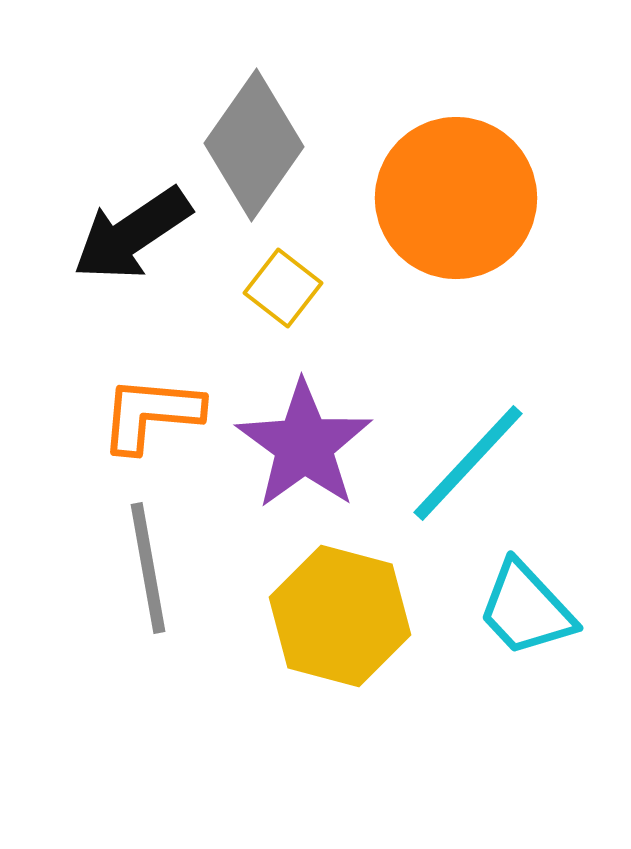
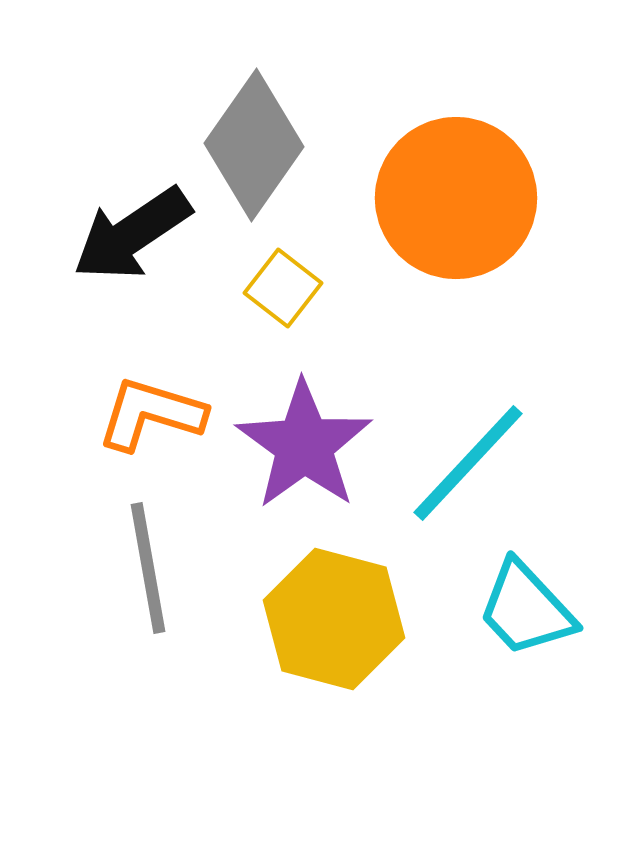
orange L-shape: rotated 12 degrees clockwise
yellow hexagon: moved 6 px left, 3 px down
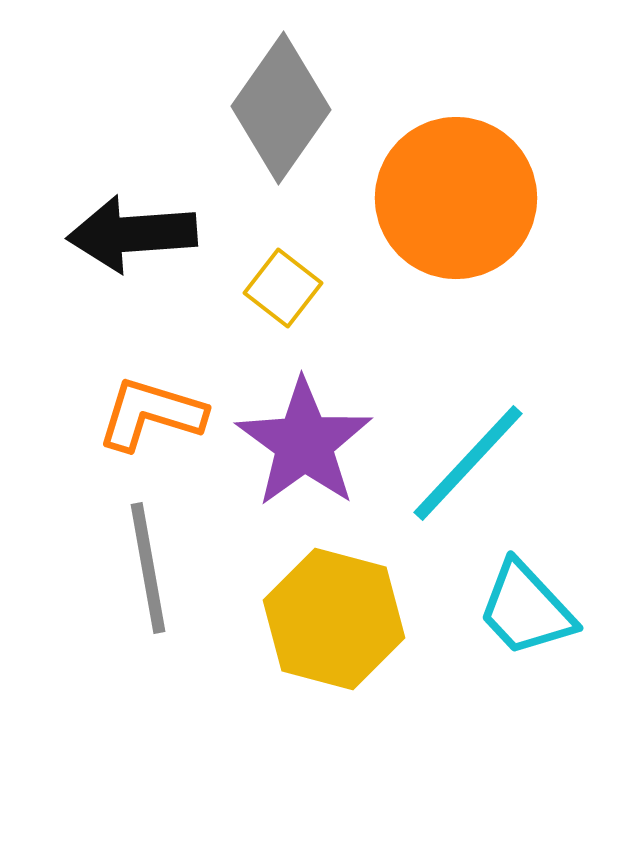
gray diamond: moved 27 px right, 37 px up
black arrow: rotated 30 degrees clockwise
purple star: moved 2 px up
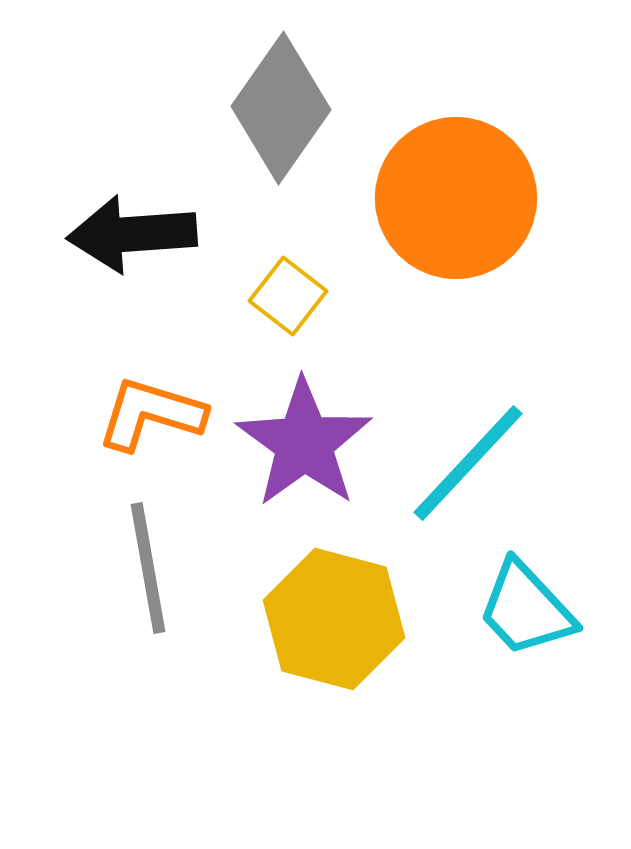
yellow square: moved 5 px right, 8 px down
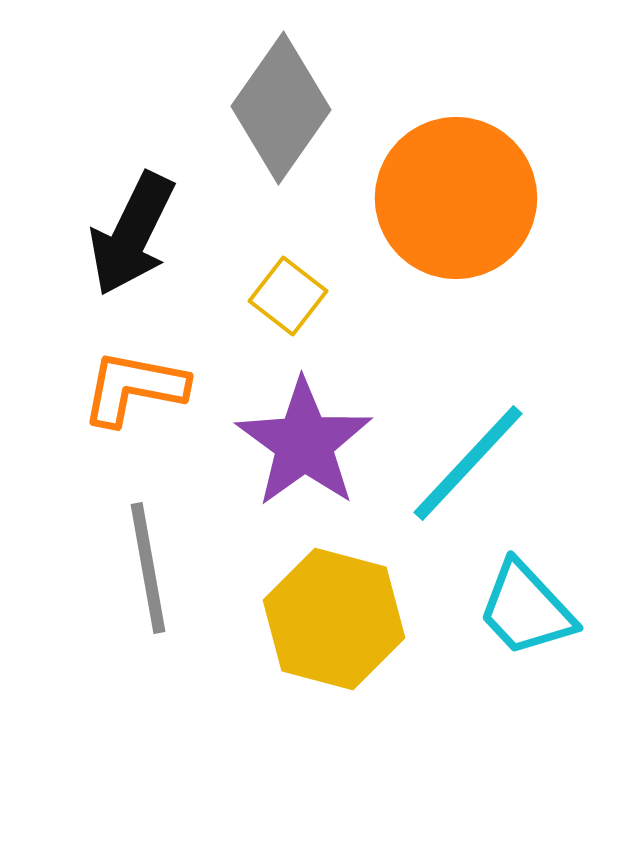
black arrow: rotated 60 degrees counterclockwise
orange L-shape: moved 17 px left, 26 px up; rotated 6 degrees counterclockwise
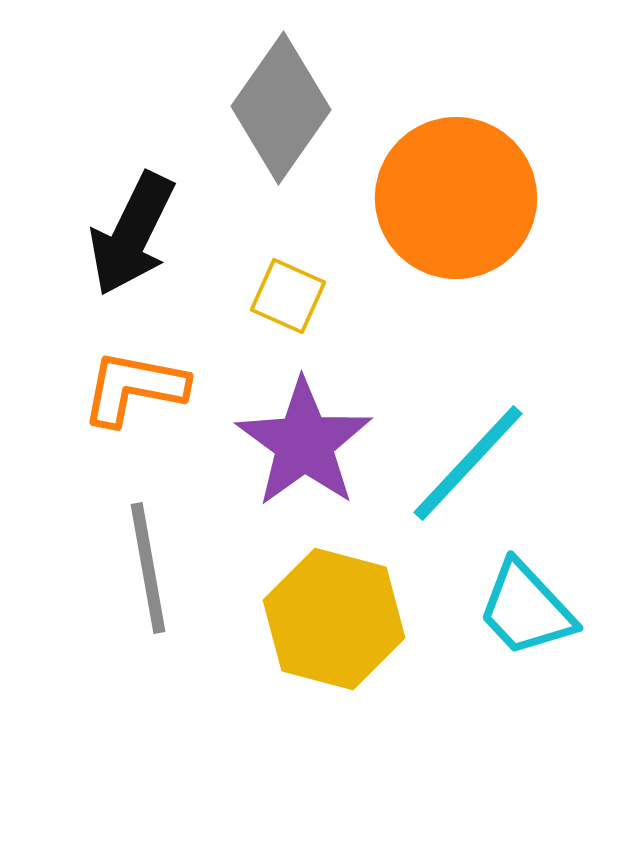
yellow square: rotated 14 degrees counterclockwise
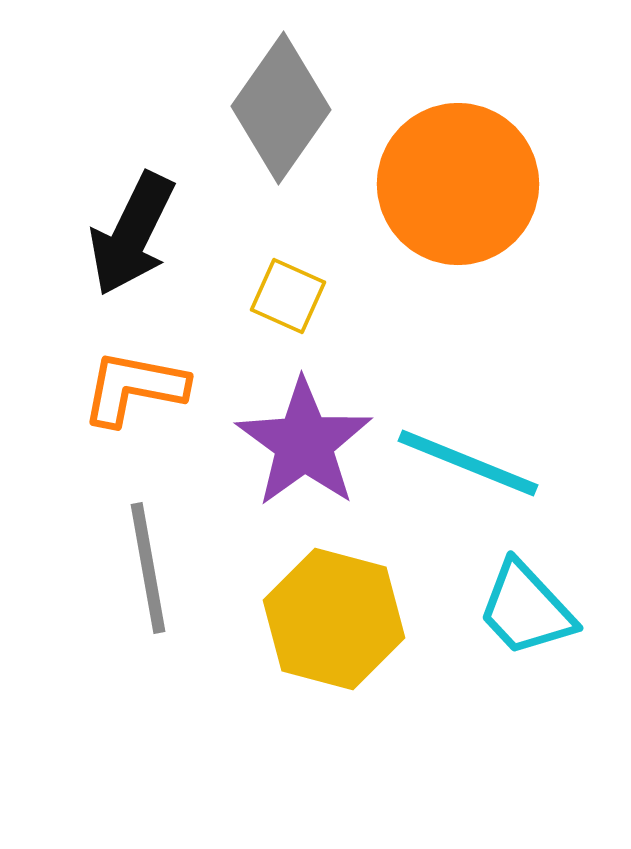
orange circle: moved 2 px right, 14 px up
cyan line: rotated 69 degrees clockwise
